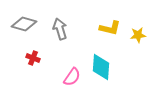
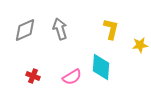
gray diamond: moved 1 px right, 6 px down; rotated 40 degrees counterclockwise
yellow L-shape: moved 1 px right, 1 px down; rotated 90 degrees counterclockwise
yellow star: moved 2 px right, 10 px down
red cross: moved 18 px down
pink semicircle: rotated 24 degrees clockwise
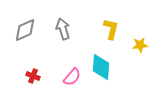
gray arrow: moved 3 px right
pink semicircle: rotated 18 degrees counterclockwise
